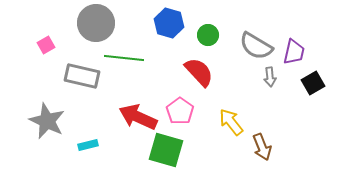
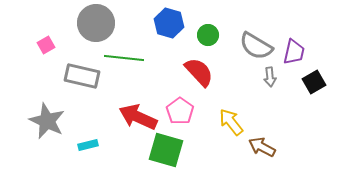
black square: moved 1 px right, 1 px up
brown arrow: rotated 140 degrees clockwise
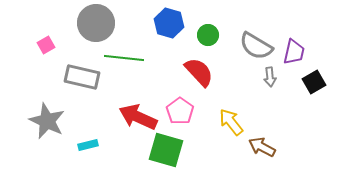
gray rectangle: moved 1 px down
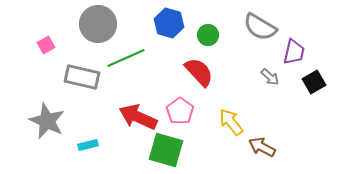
gray circle: moved 2 px right, 1 px down
gray semicircle: moved 4 px right, 19 px up
green line: moved 2 px right; rotated 30 degrees counterclockwise
gray arrow: rotated 42 degrees counterclockwise
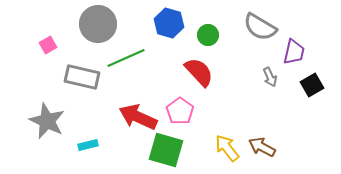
pink square: moved 2 px right
gray arrow: rotated 24 degrees clockwise
black square: moved 2 px left, 3 px down
yellow arrow: moved 4 px left, 26 px down
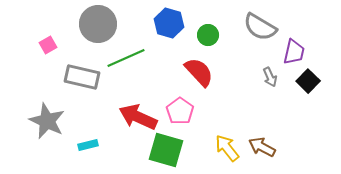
black square: moved 4 px left, 4 px up; rotated 15 degrees counterclockwise
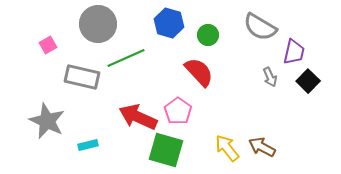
pink pentagon: moved 2 px left
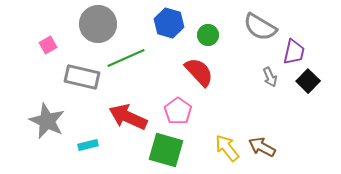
red arrow: moved 10 px left
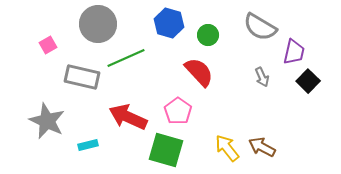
gray arrow: moved 8 px left
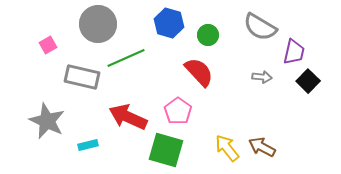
gray arrow: rotated 60 degrees counterclockwise
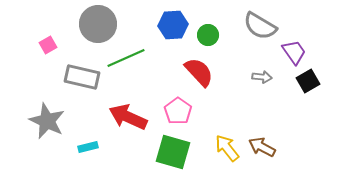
blue hexagon: moved 4 px right, 2 px down; rotated 20 degrees counterclockwise
gray semicircle: moved 1 px up
purple trapezoid: rotated 48 degrees counterclockwise
black square: rotated 15 degrees clockwise
cyan rectangle: moved 2 px down
green square: moved 7 px right, 2 px down
